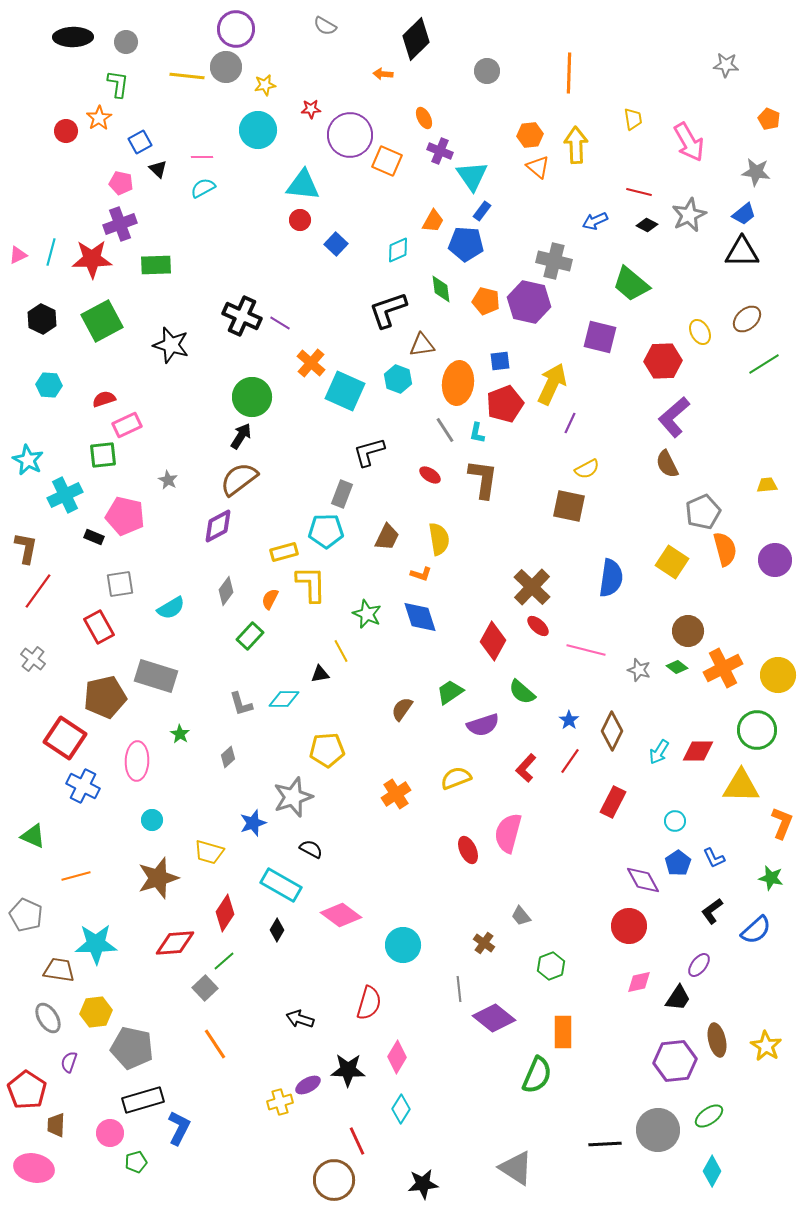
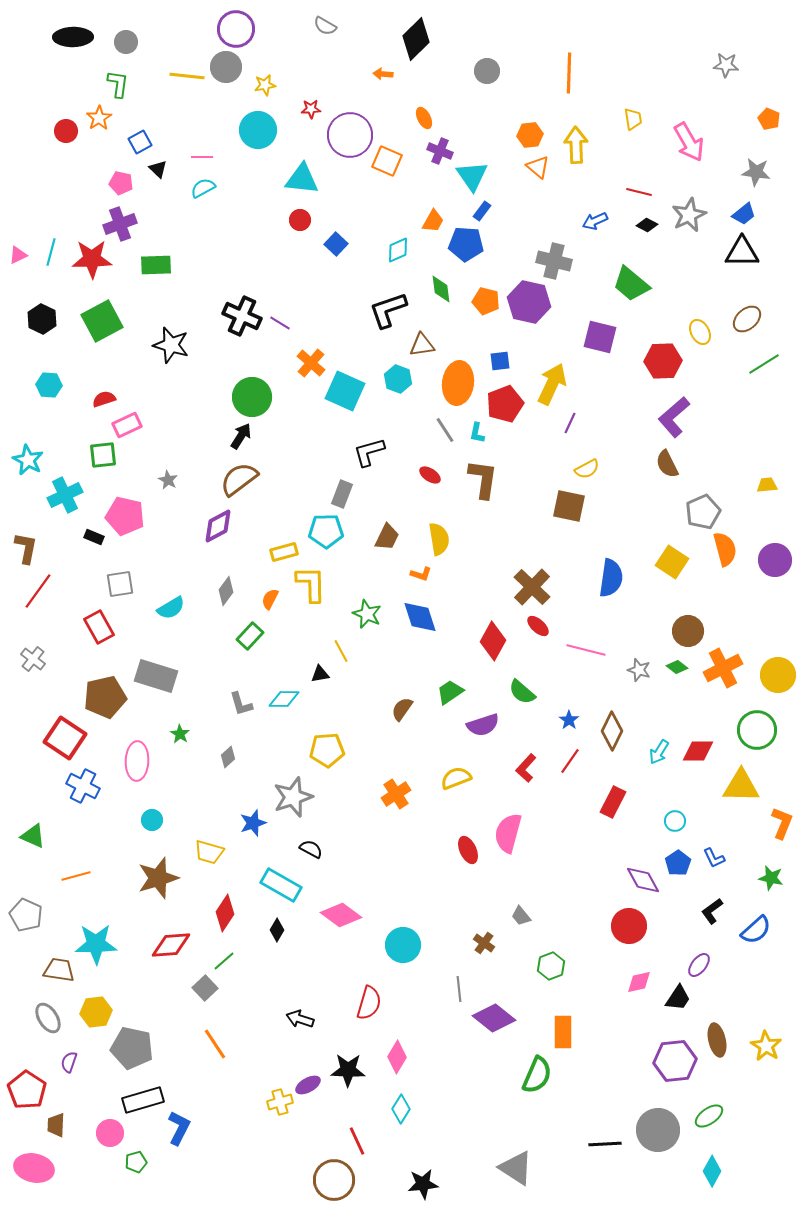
cyan triangle at (303, 185): moved 1 px left, 6 px up
red diamond at (175, 943): moved 4 px left, 2 px down
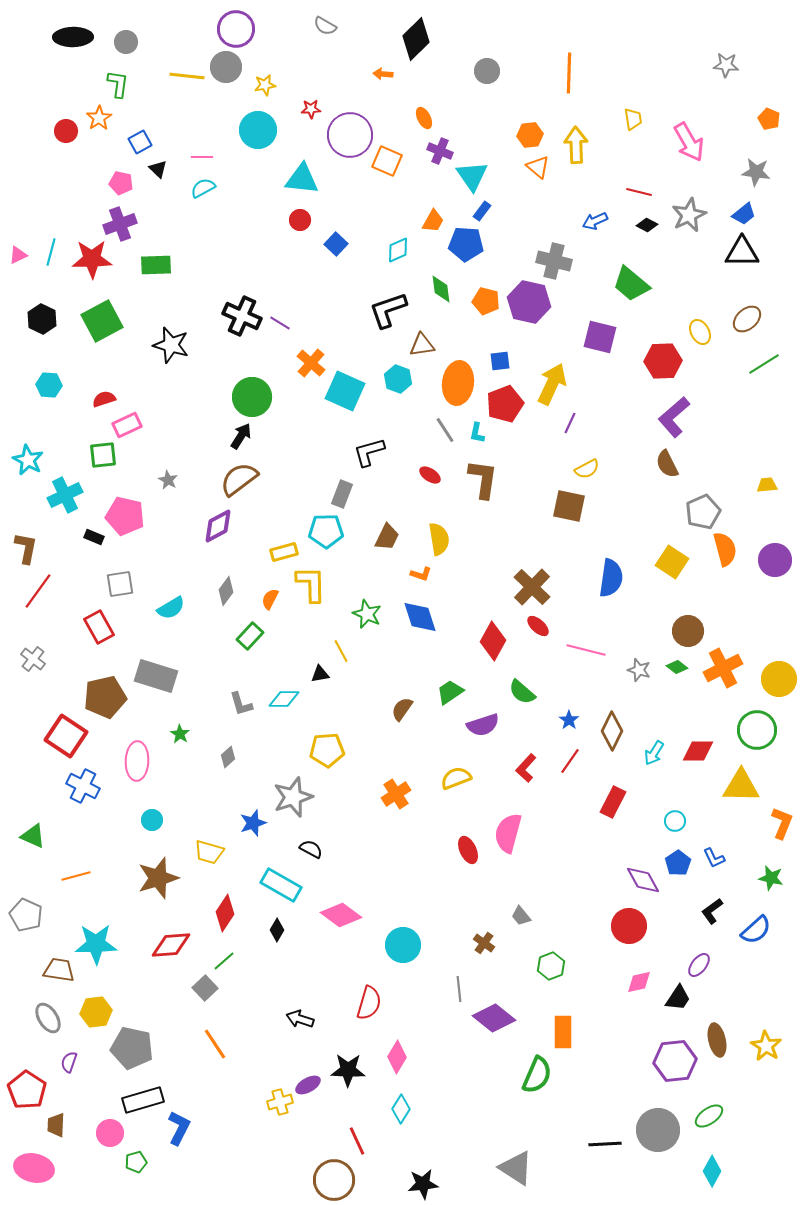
yellow circle at (778, 675): moved 1 px right, 4 px down
red square at (65, 738): moved 1 px right, 2 px up
cyan arrow at (659, 752): moved 5 px left, 1 px down
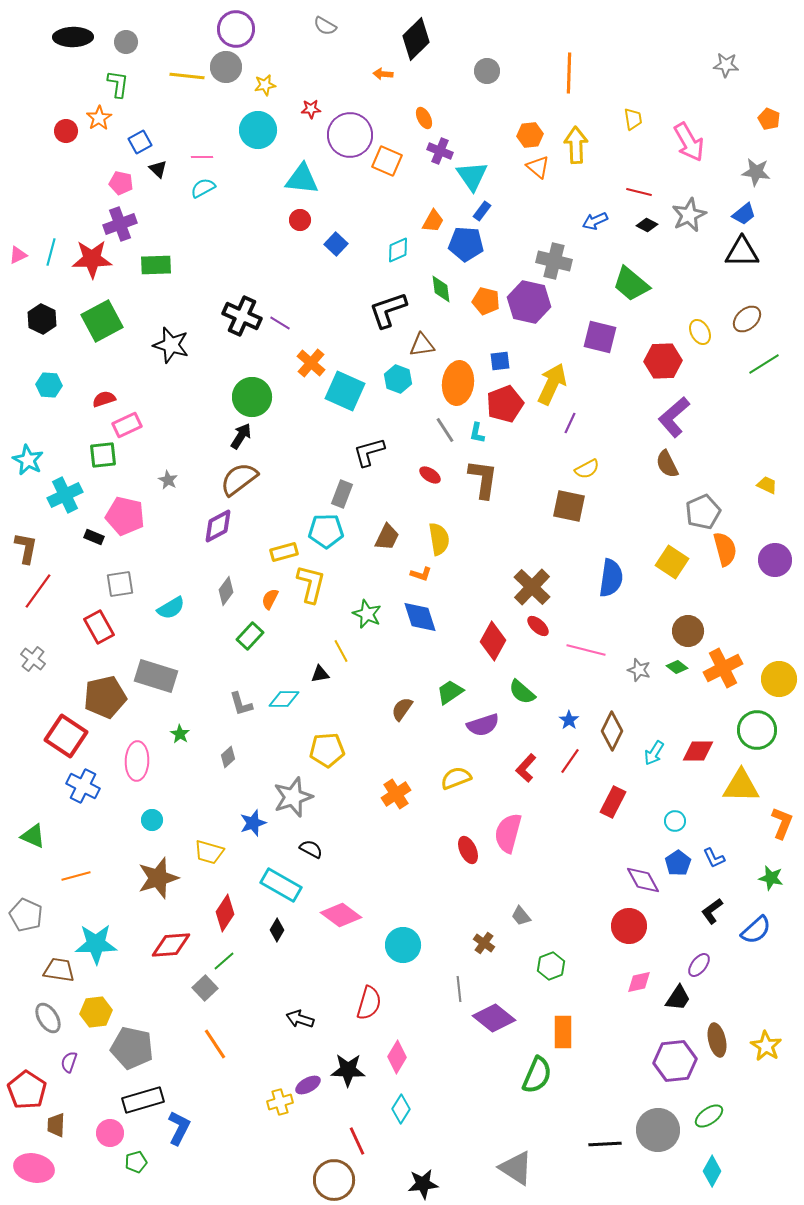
yellow trapezoid at (767, 485): rotated 30 degrees clockwise
yellow L-shape at (311, 584): rotated 15 degrees clockwise
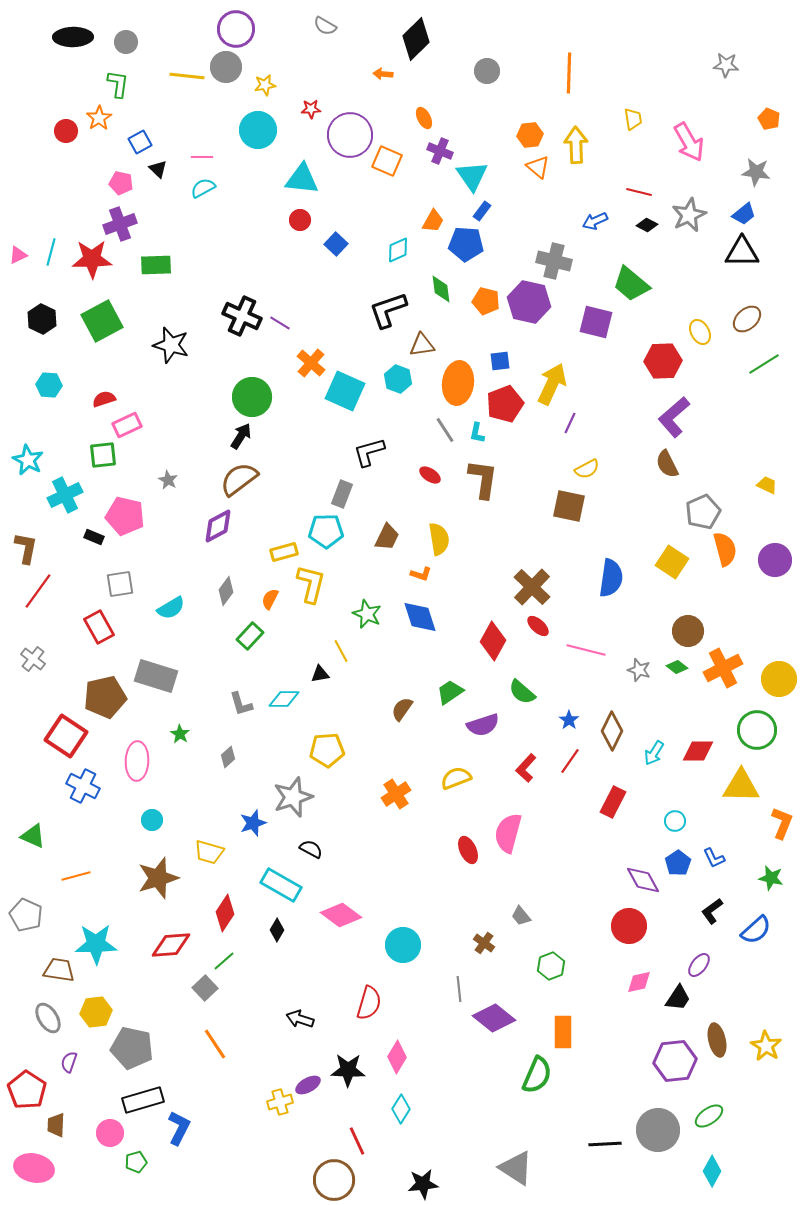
purple square at (600, 337): moved 4 px left, 15 px up
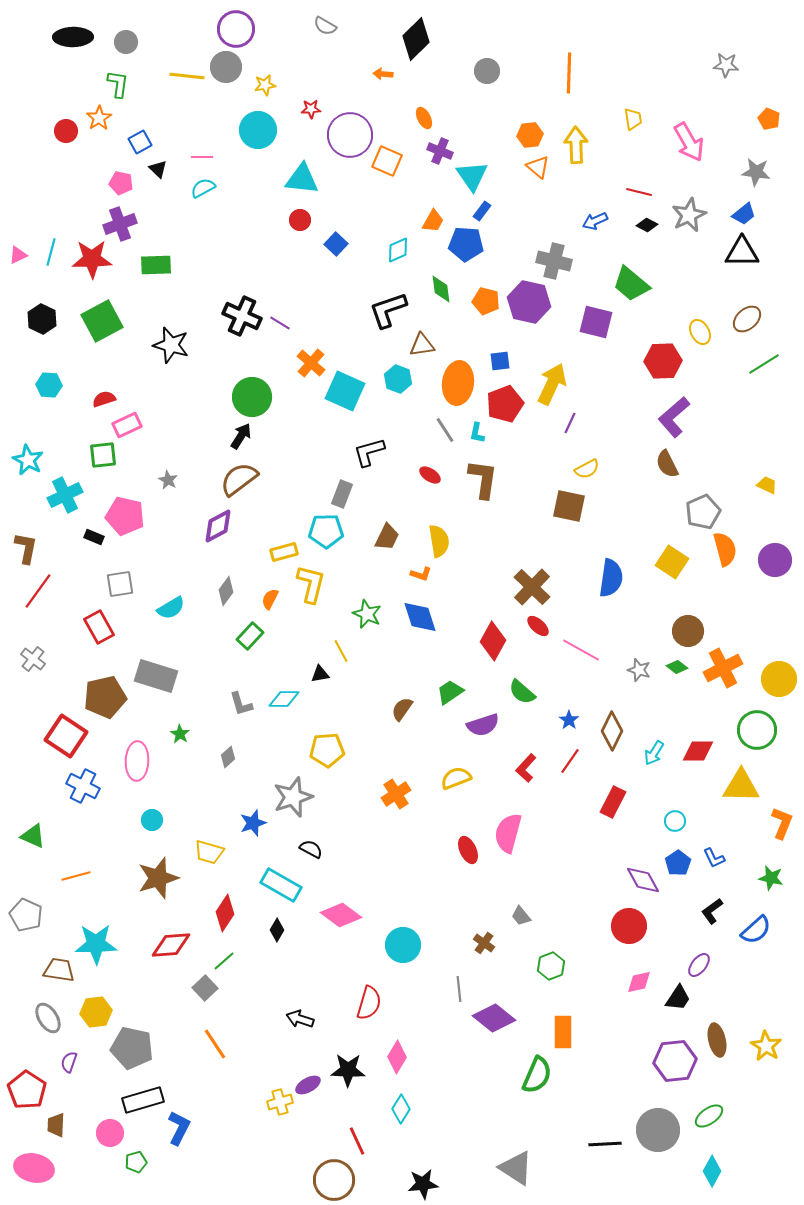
yellow semicircle at (439, 539): moved 2 px down
pink line at (586, 650): moved 5 px left; rotated 15 degrees clockwise
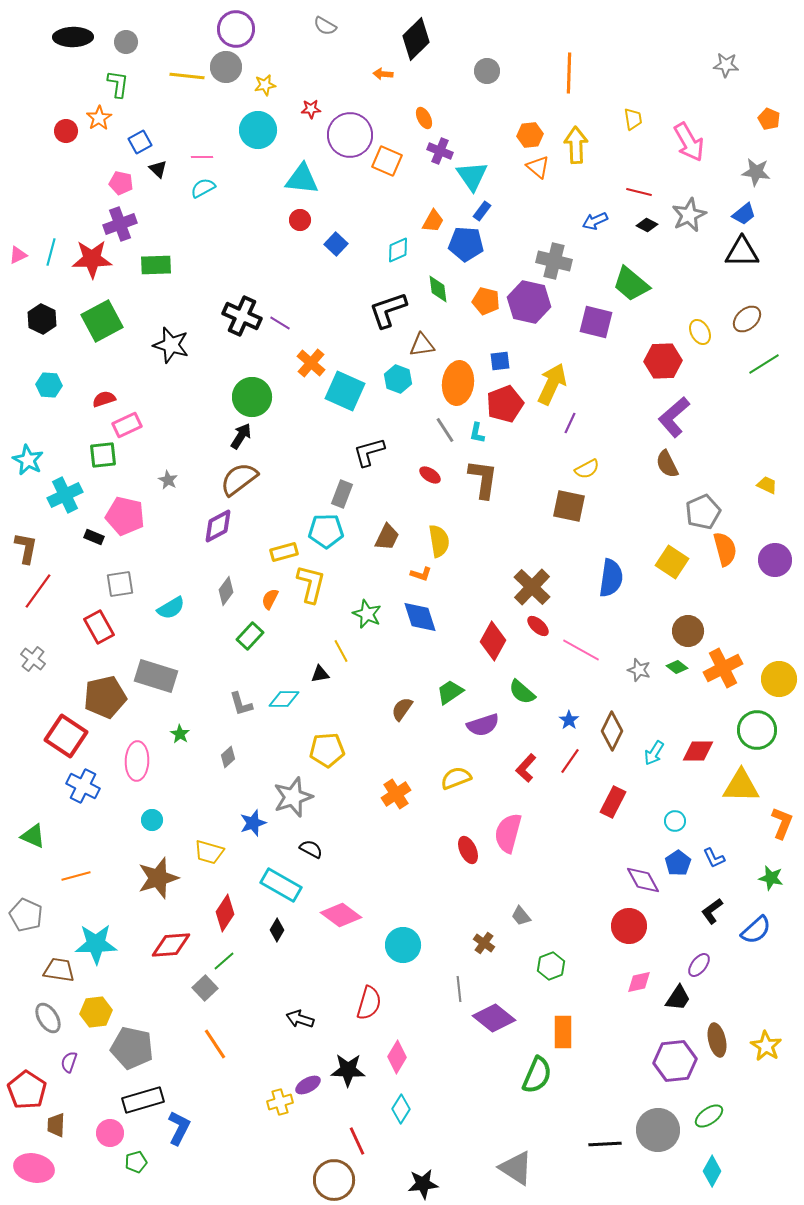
green diamond at (441, 289): moved 3 px left
